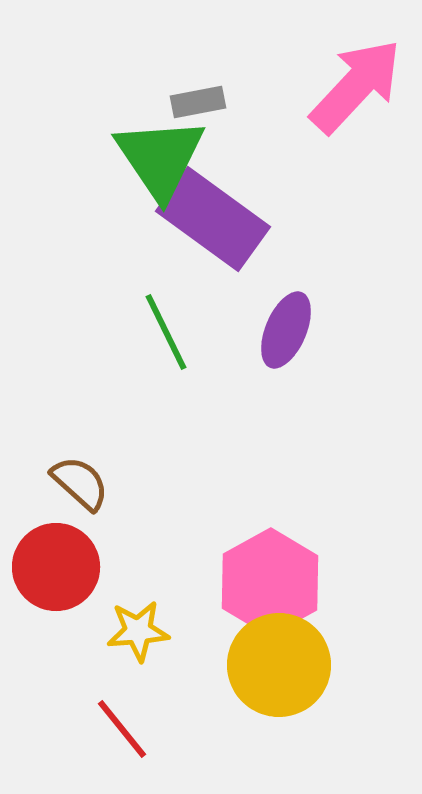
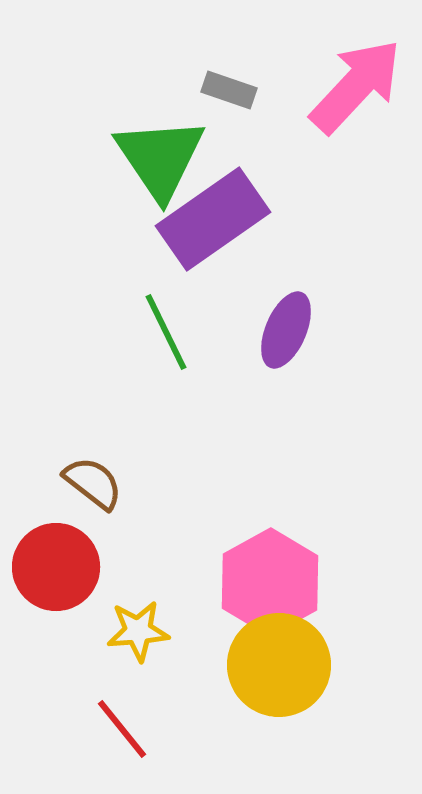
gray rectangle: moved 31 px right, 12 px up; rotated 30 degrees clockwise
purple rectangle: rotated 71 degrees counterclockwise
brown semicircle: moved 13 px right; rotated 4 degrees counterclockwise
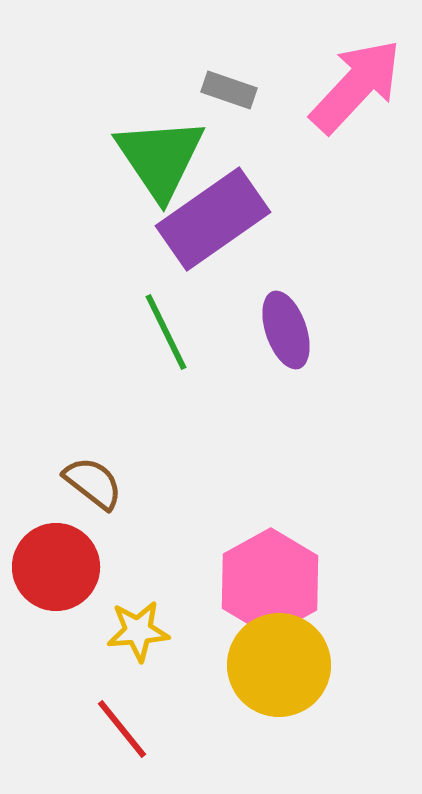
purple ellipse: rotated 42 degrees counterclockwise
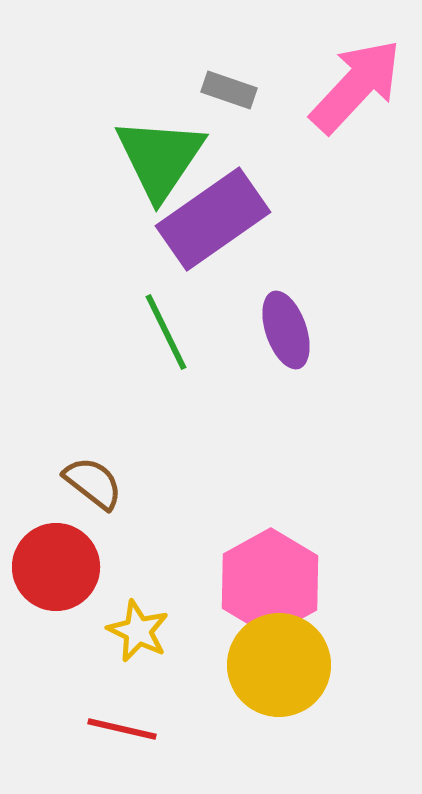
green triangle: rotated 8 degrees clockwise
yellow star: rotated 30 degrees clockwise
red line: rotated 38 degrees counterclockwise
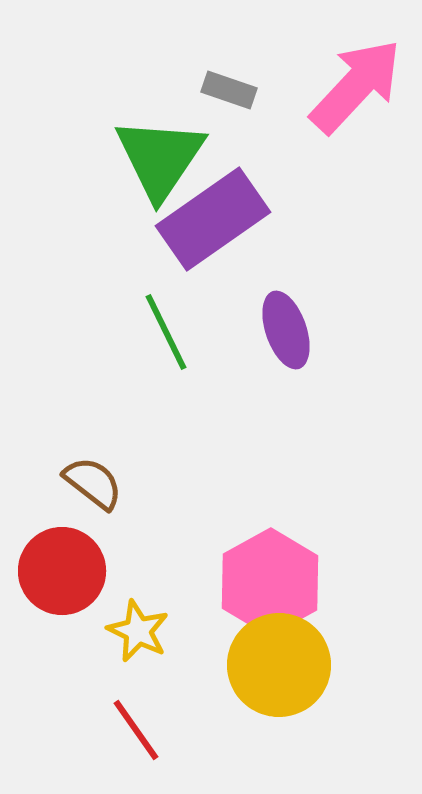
red circle: moved 6 px right, 4 px down
red line: moved 14 px right, 1 px down; rotated 42 degrees clockwise
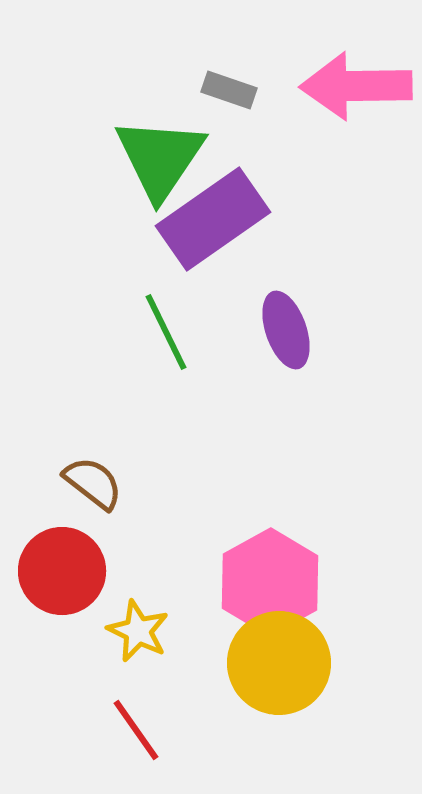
pink arrow: rotated 134 degrees counterclockwise
yellow circle: moved 2 px up
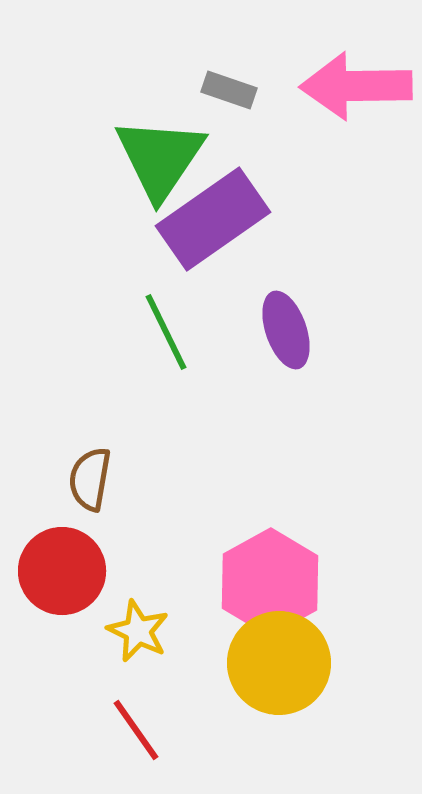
brown semicircle: moved 3 px left, 4 px up; rotated 118 degrees counterclockwise
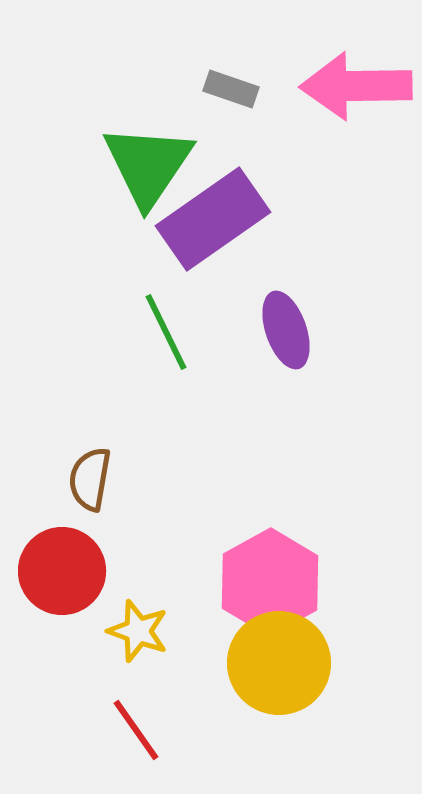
gray rectangle: moved 2 px right, 1 px up
green triangle: moved 12 px left, 7 px down
yellow star: rotated 6 degrees counterclockwise
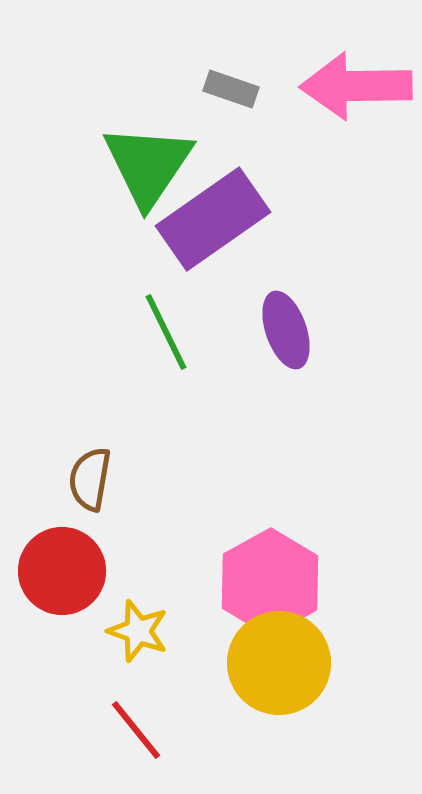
red line: rotated 4 degrees counterclockwise
